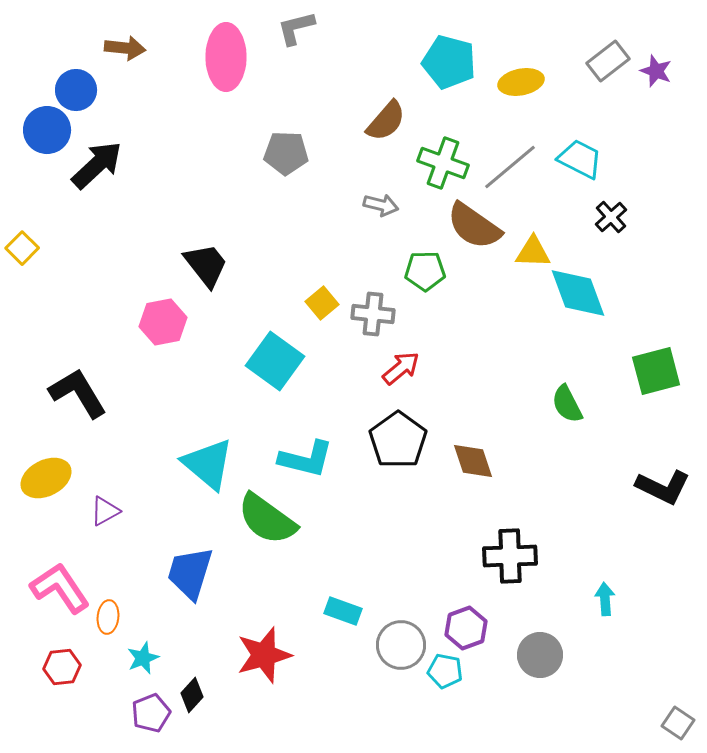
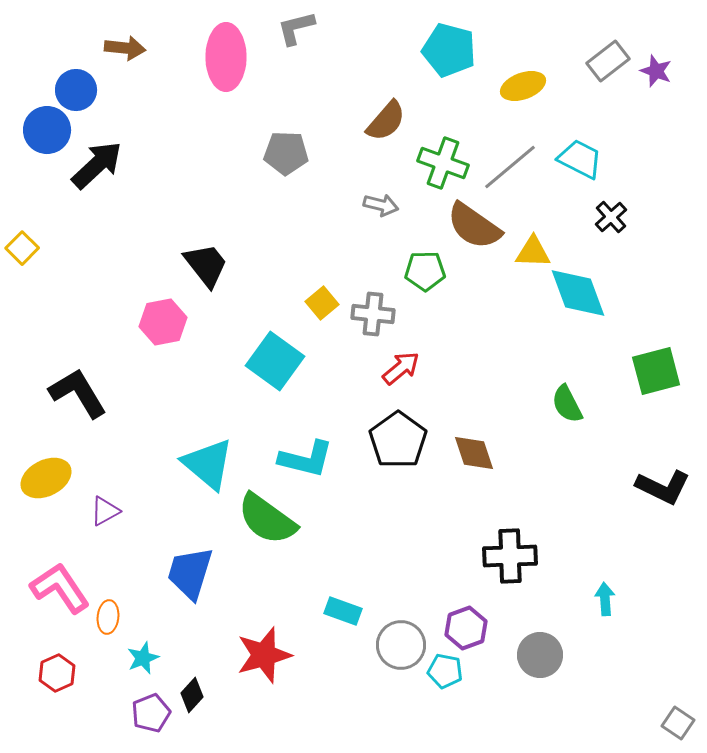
cyan pentagon at (449, 62): moved 12 px up
yellow ellipse at (521, 82): moved 2 px right, 4 px down; rotated 9 degrees counterclockwise
brown diamond at (473, 461): moved 1 px right, 8 px up
red hexagon at (62, 667): moved 5 px left, 6 px down; rotated 18 degrees counterclockwise
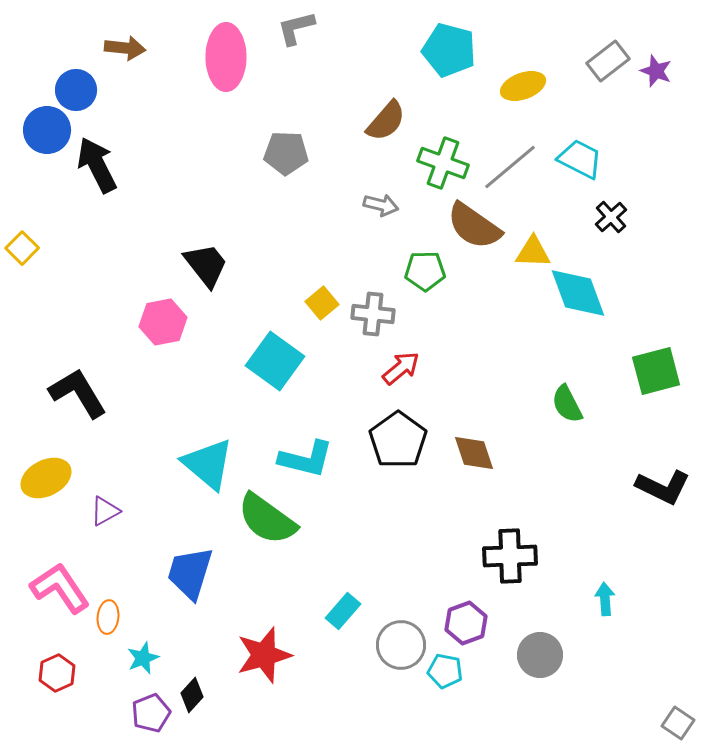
black arrow at (97, 165): rotated 74 degrees counterclockwise
cyan rectangle at (343, 611): rotated 69 degrees counterclockwise
purple hexagon at (466, 628): moved 5 px up
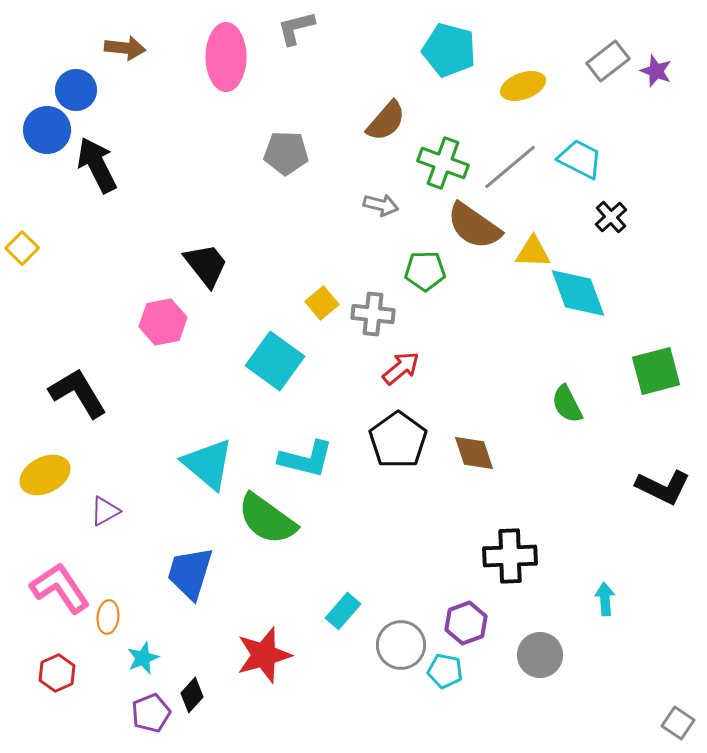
yellow ellipse at (46, 478): moved 1 px left, 3 px up
